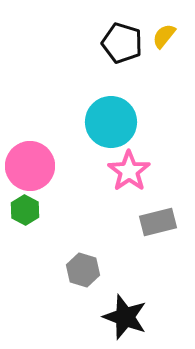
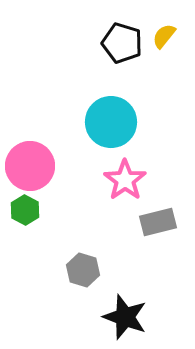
pink star: moved 4 px left, 9 px down
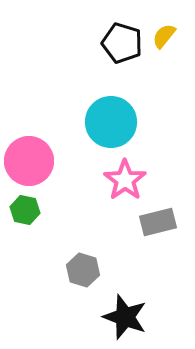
pink circle: moved 1 px left, 5 px up
green hexagon: rotated 16 degrees counterclockwise
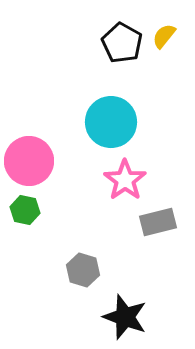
black pentagon: rotated 12 degrees clockwise
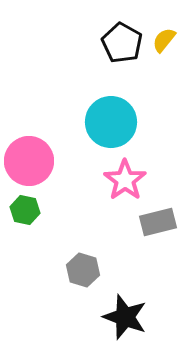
yellow semicircle: moved 4 px down
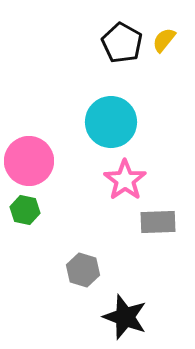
gray rectangle: rotated 12 degrees clockwise
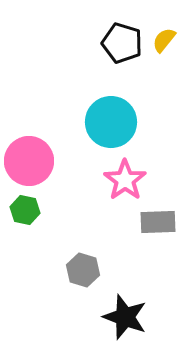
black pentagon: rotated 12 degrees counterclockwise
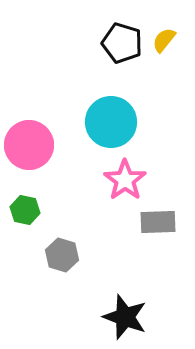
pink circle: moved 16 px up
gray hexagon: moved 21 px left, 15 px up
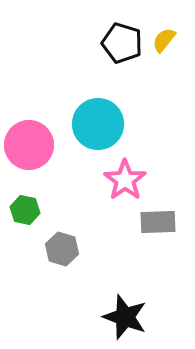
cyan circle: moved 13 px left, 2 px down
gray hexagon: moved 6 px up
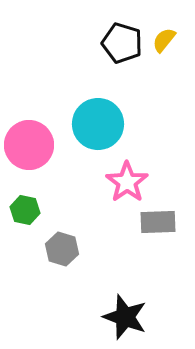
pink star: moved 2 px right, 2 px down
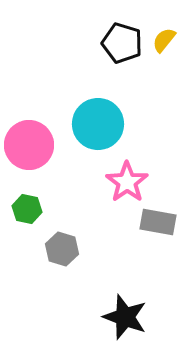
green hexagon: moved 2 px right, 1 px up
gray rectangle: rotated 12 degrees clockwise
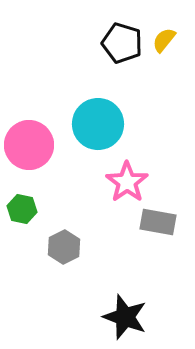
green hexagon: moved 5 px left
gray hexagon: moved 2 px right, 2 px up; rotated 16 degrees clockwise
